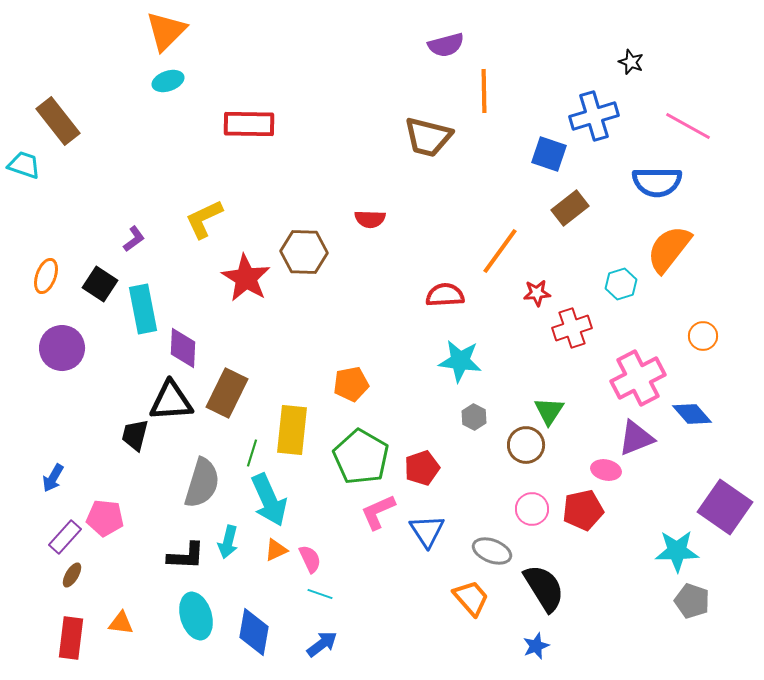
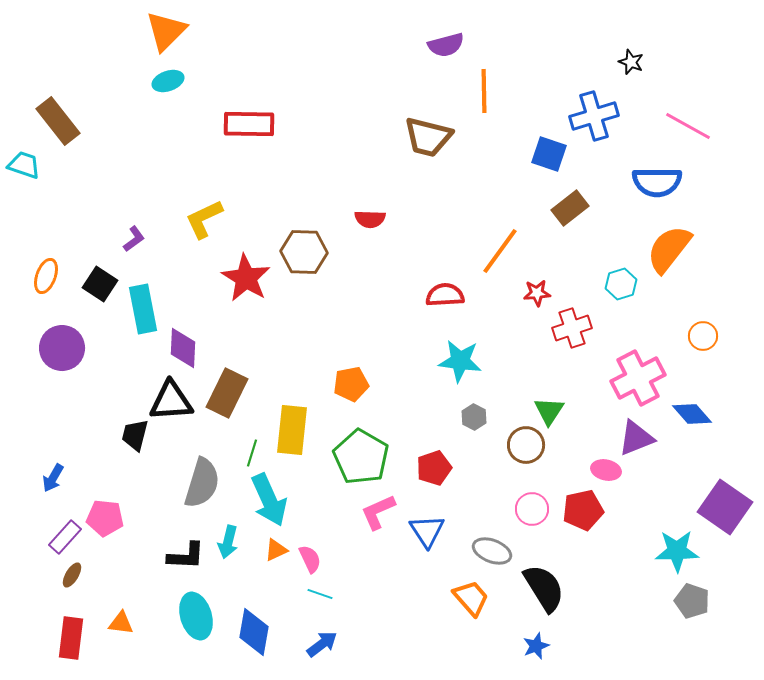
red pentagon at (422, 468): moved 12 px right
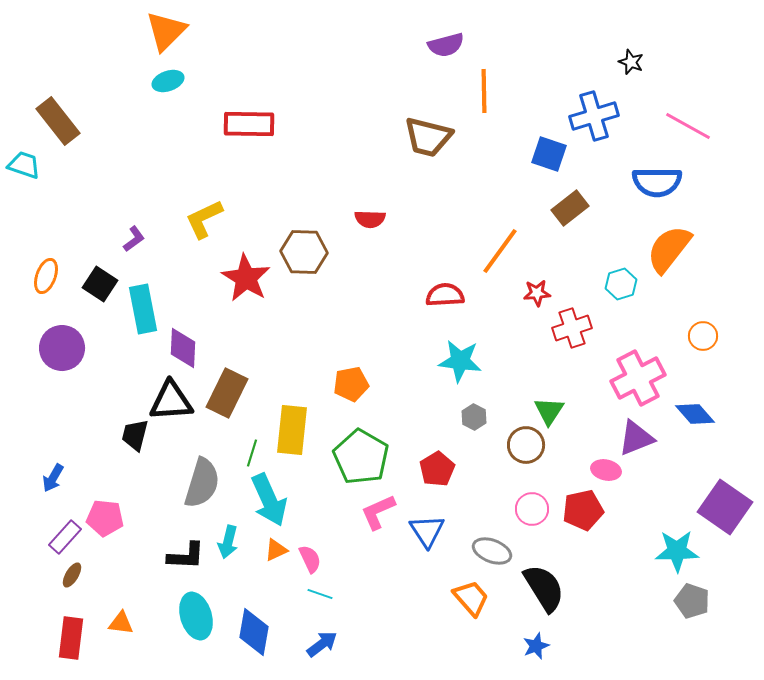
blue diamond at (692, 414): moved 3 px right
red pentagon at (434, 468): moved 3 px right, 1 px down; rotated 12 degrees counterclockwise
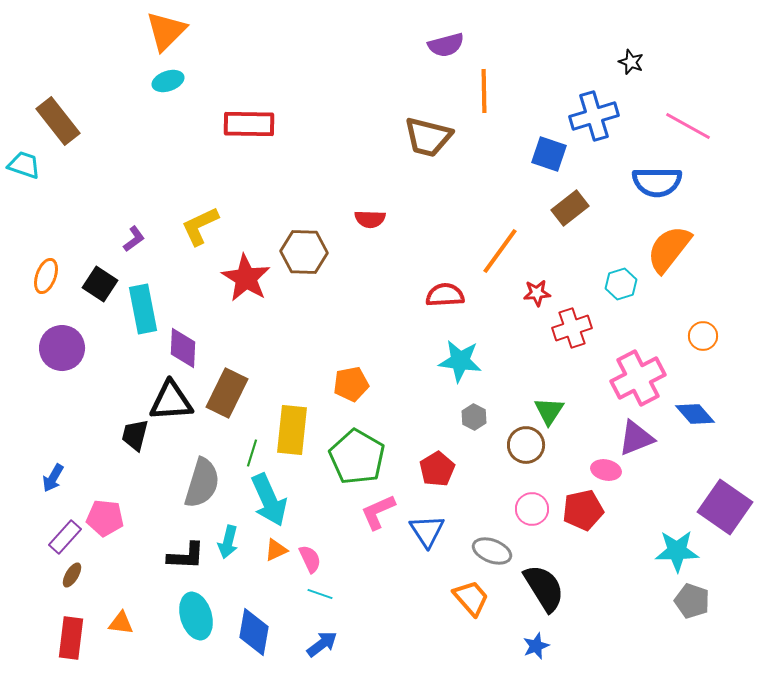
yellow L-shape at (204, 219): moved 4 px left, 7 px down
green pentagon at (361, 457): moved 4 px left
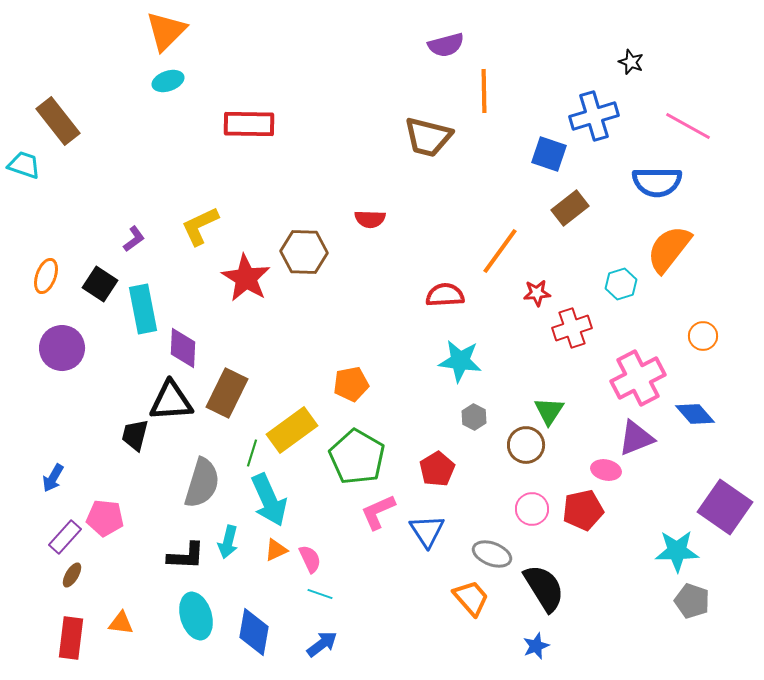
yellow rectangle at (292, 430): rotated 48 degrees clockwise
gray ellipse at (492, 551): moved 3 px down
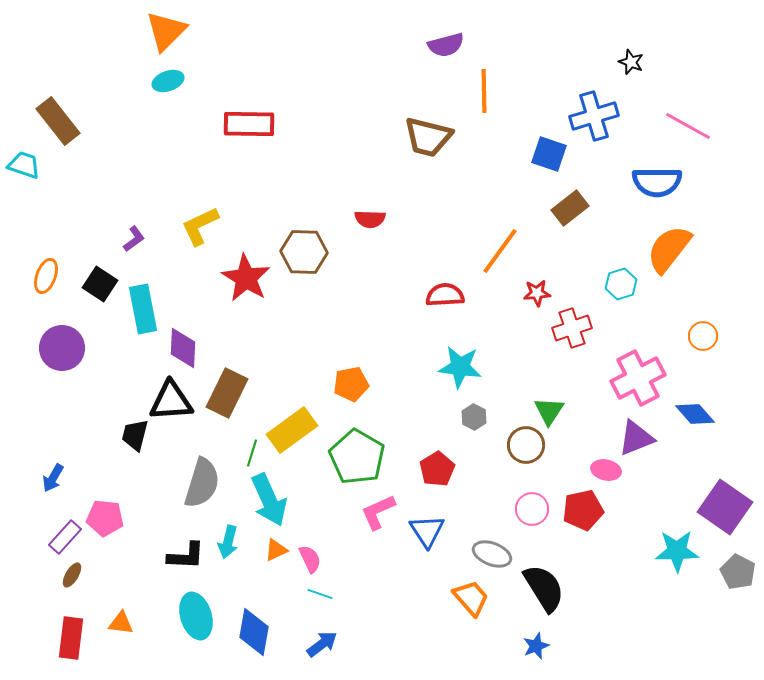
cyan star at (460, 361): moved 6 px down
gray pentagon at (692, 601): moved 46 px right, 29 px up; rotated 8 degrees clockwise
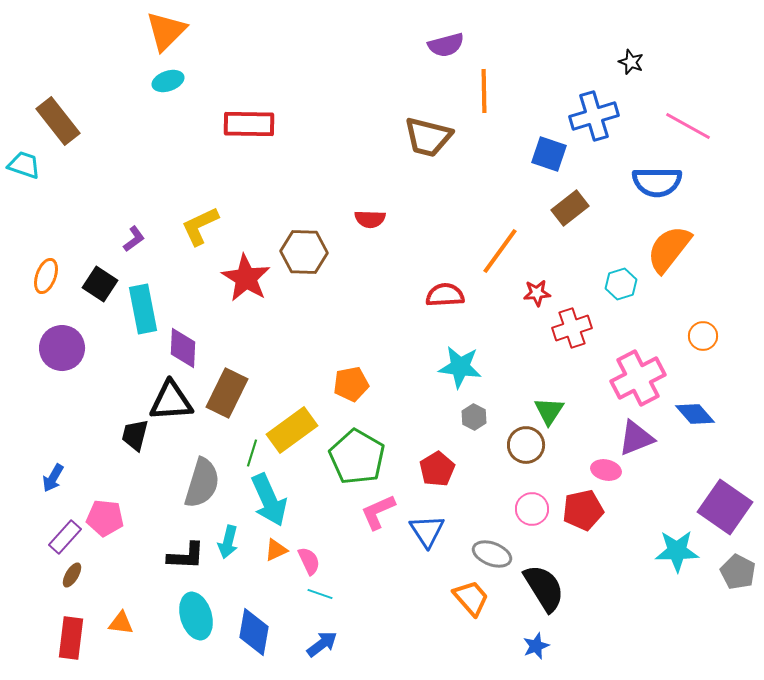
pink semicircle at (310, 559): moved 1 px left, 2 px down
